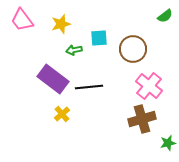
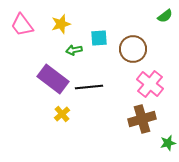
pink trapezoid: moved 5 px down
pink cross: moved 1 px right, 2 px up
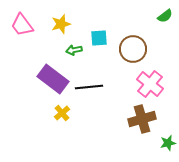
yellow cross: moved 1 px up
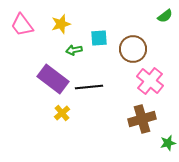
pink cross: moved 3 px up
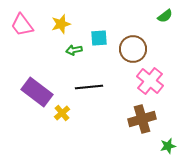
purple rectangle: moved 16 px left, 13 px down
green star: moved 3 px down
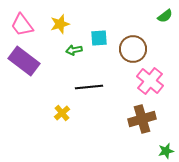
yellow star: moved 1 px left
purple rectangle: moved 13 px left, 31 px up
green star: moved 2 px left, 5 px down
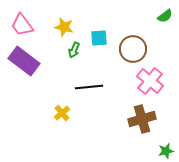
yellow star: moved 4 px right, 3 px down; rotated 30 degrees clockwise
green arrow: rotated 56 degrees counterclockwise
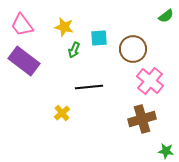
green semicircle: moved 1 px right
green star: rotated 21 degrees clockwise
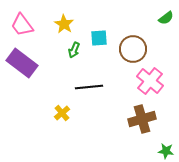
green semicircle: moved 2 px down
yellow star: moved 3 px up; rotated 18 degrees clockwise
purple rectangle: moved 2 px left, 2 px down
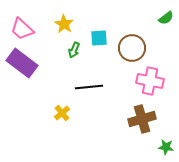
pink trapezoid: moved 4 px down; rotated 10 degrees counterclockwise
brown circle: moved 1 px left, 1 px up
pink cross: rotated 28 degrees counterclockwise
green star: moved 4 px up
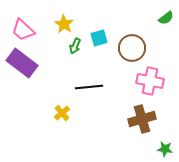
pink trapezoid: moved 1 px right, 1 px down
cyan square: rotated 12 degrees counterclockwise
green arrow: moved 1 px right, 4 px up
green star: moved 1 px left, 2 px down
